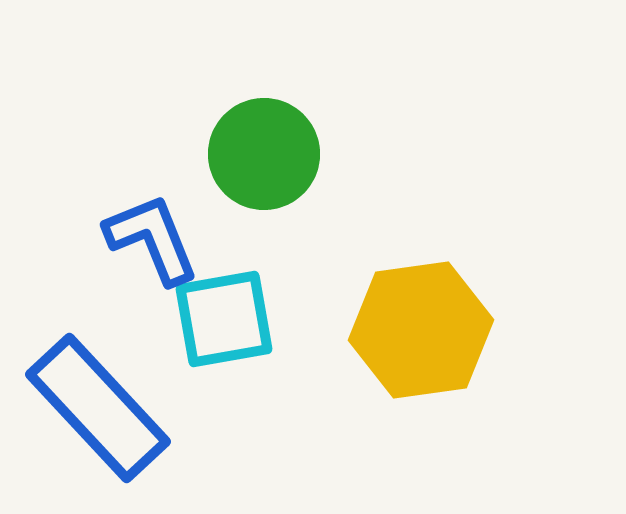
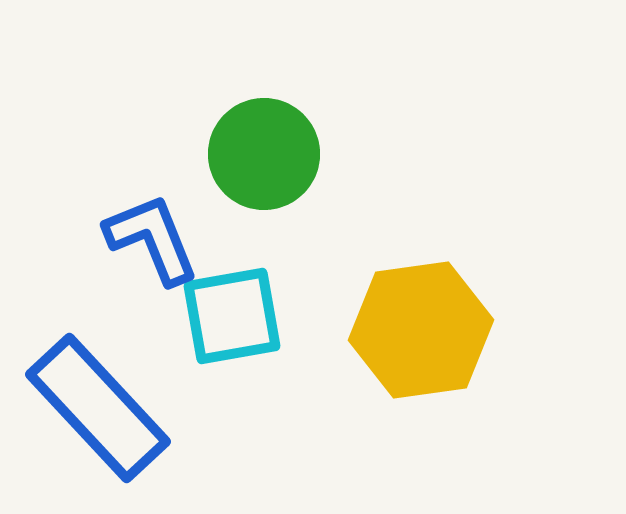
cyan square: moved 8 px right, 3 px up
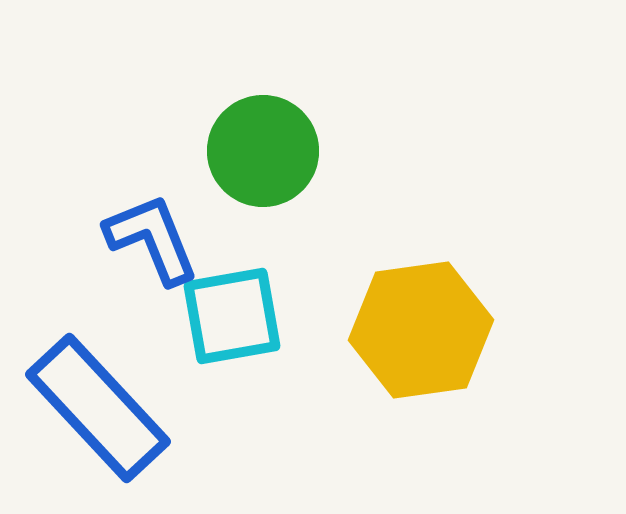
green circle: moved 1 px left, 3 px up
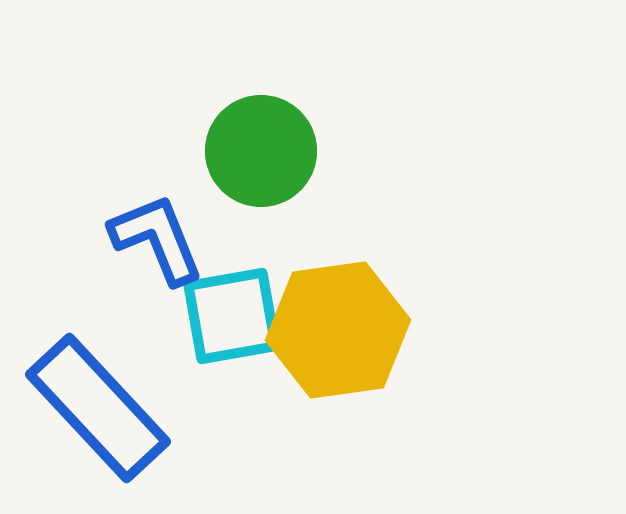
green circle: moved 2 px left
blue L-shape: moved 5 px right
yellow hexagon: moved 83 px left
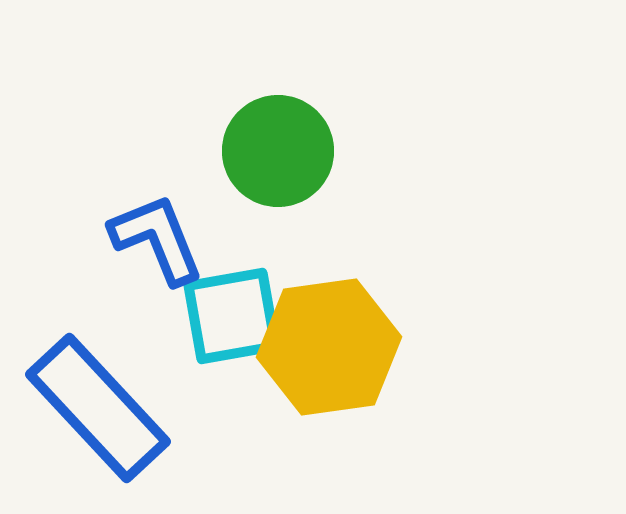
green circle: moved 17 px right
yellow hexagon: moved 9 px left, 17 px down
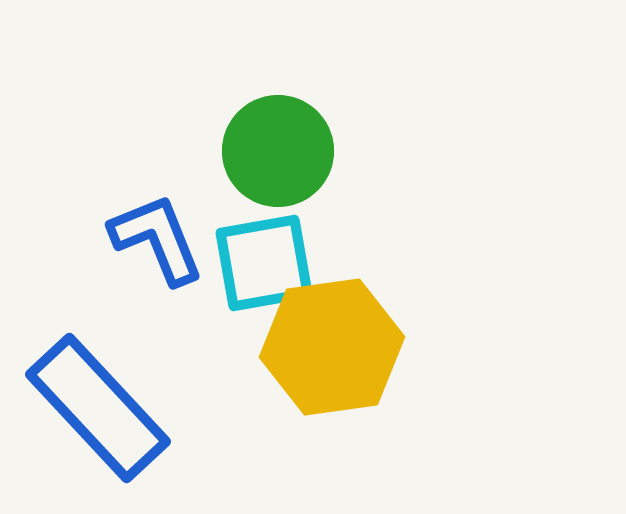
cyan square: moved 32 px right, 53 px up
yellow hexagon: moved 3 px right
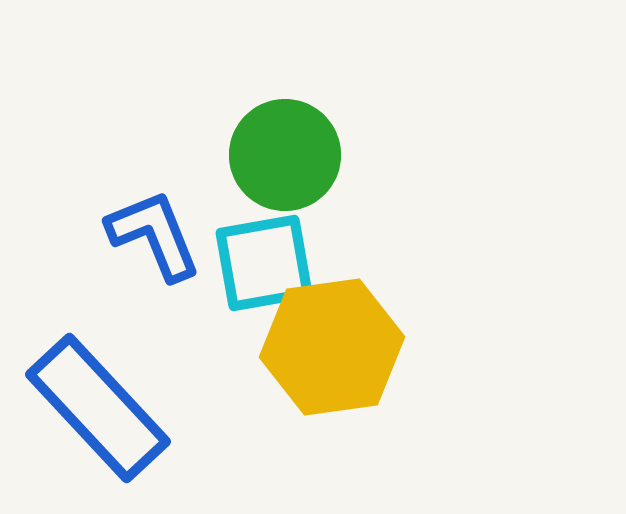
green circle: moved 7 px right, 4 px down
blue L-shape: moved 3 px left, 4 px up
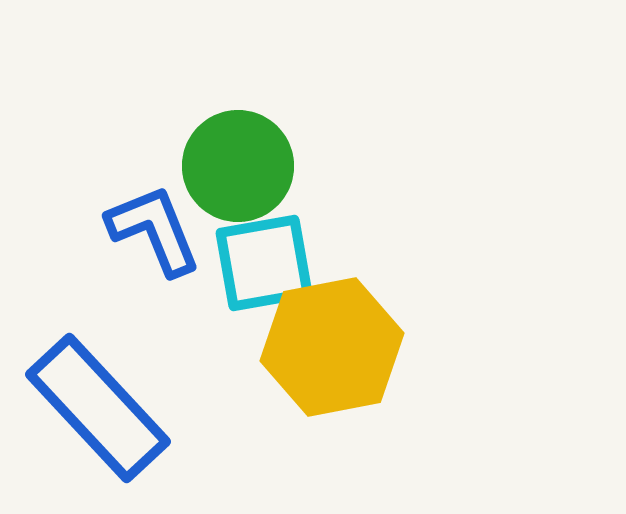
green circle: moved 47 px left, 11 px down
blue L-shape: moved 5 px up
yellow hexagon: rotated 3 degrees counterclockwise
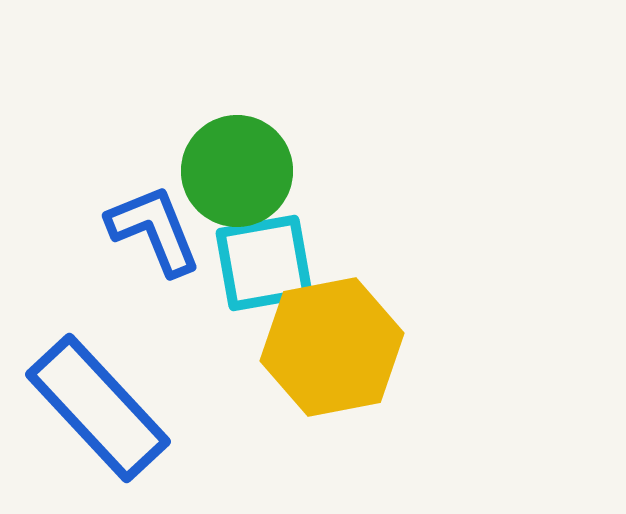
green circle: moved 1 px left, 5 px down
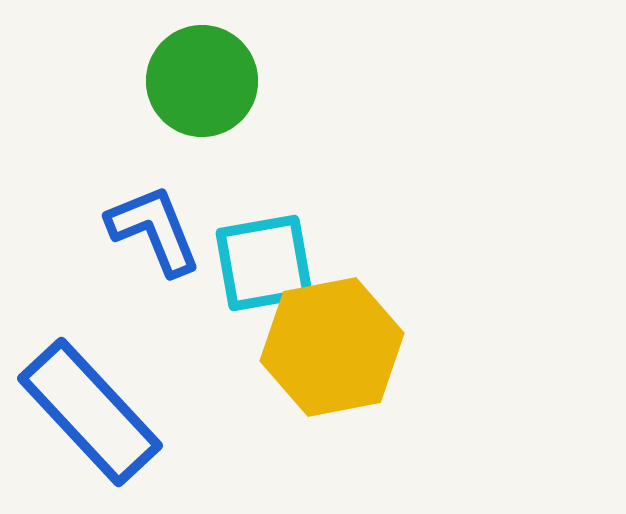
green circle: moved 35 px left, 90 px up
blue rectangle: moved 8 px left, 4 px down
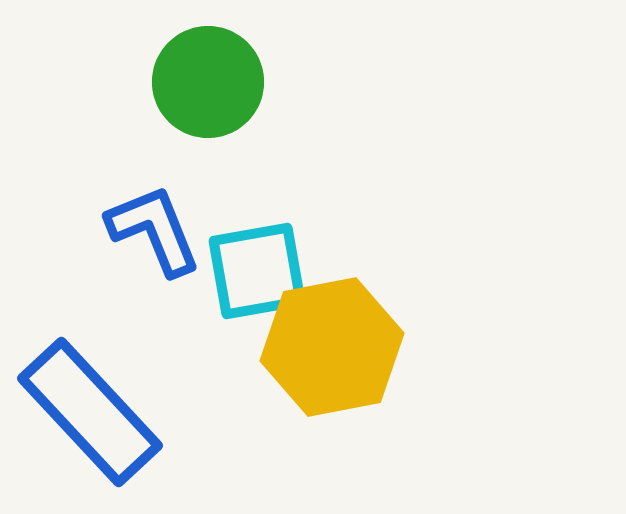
green circle: moved 6 px right, 1 px down
cyan square: moved 7 px left, 8 px down
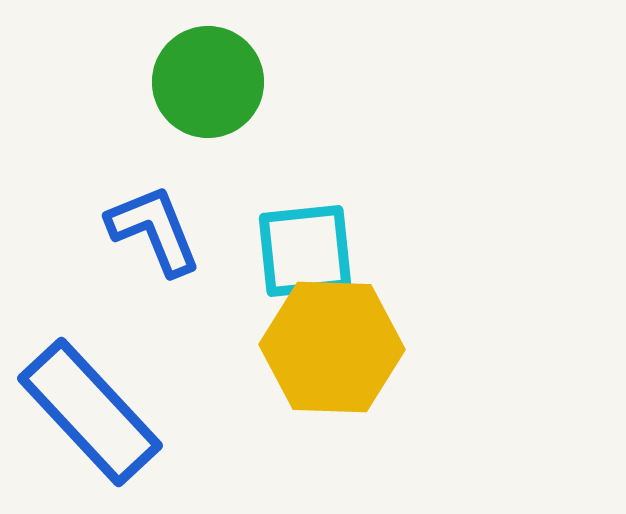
cyan square: moved 48 px right, 20 px up; rotated 4 degrees clockwise
yellow hexagon: rotated 13 degrees clockwise
